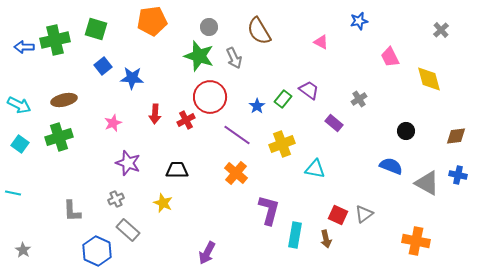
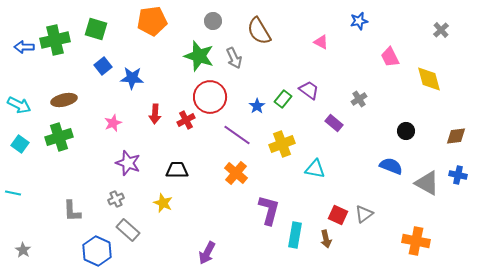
gray circle at (209, 27): moved 4 px right, 6 px up
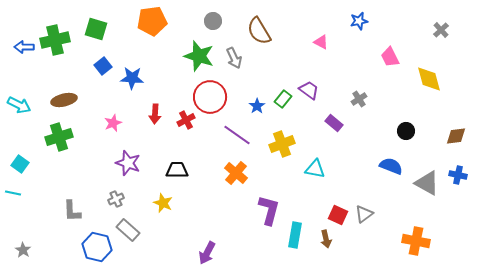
cyan square at (20, 144): moved 20 px down
blue hexagon at (97, 251): moved 4 px up; rotated 12 degrees counterclockwise
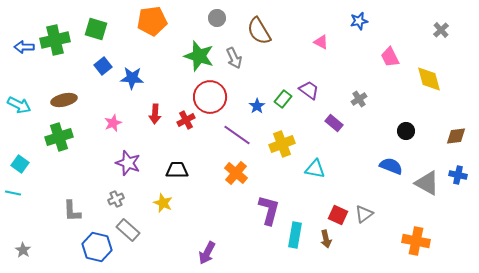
gray circle at (213, 21): moved 4 px right, 3 px up
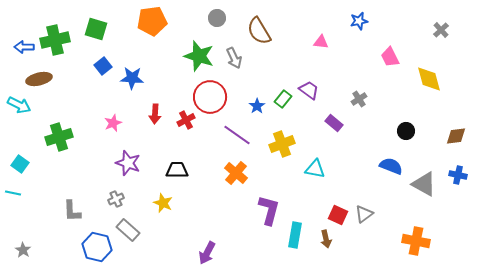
pink triangle at (321, 42): rotated 21 degrees counterclockwise
brown ellipse at (64, 100): moved 25 px left, 21 px up
gray triangle at (427, 183): moved 3 px left, 1 px down
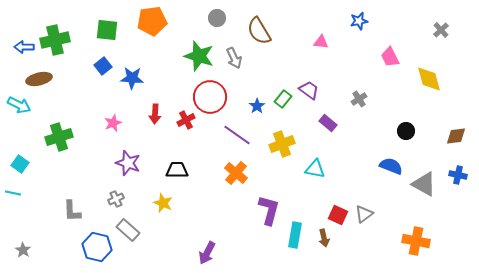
green square at (96, 29): moved 11 px right, 1 px down; rotated 10 degrees counterclockwise
purple rectangle at (334, 123): moved 6 px left
brown arrow at (326, 239): moved 2 px left, 1 px up
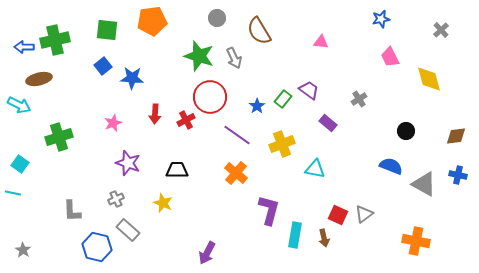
blue star at (359, 21): moved 22 px right, 2 px up
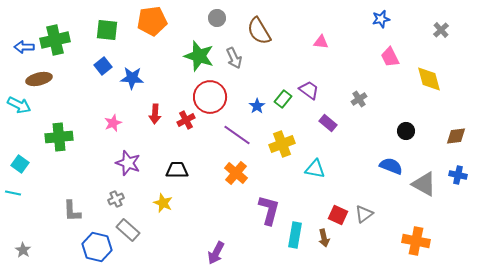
green cross at (59, 137): rotated 12 degrees clockwise
purple arrow at (207, 253): moved 9 px right
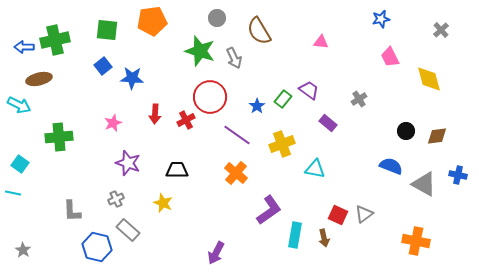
green star at (199, 56): moved 1 px right, 5 px up
brown diamond at (456, 136): moved 19 px left
purple L-shape at (269, 210): rotated 40 degrees clockwise
